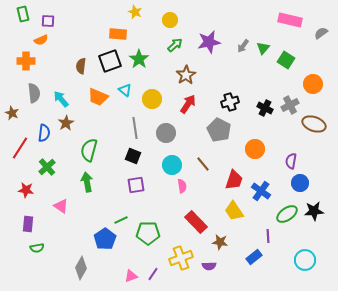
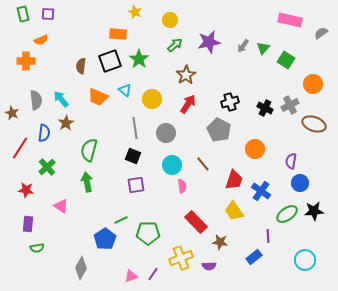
purple square at (48, 21): moved 7 px up
gray semicircle at (34, 93): moved 2 px right, 7 px down
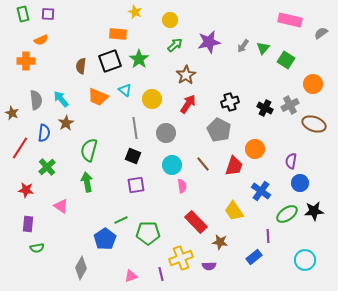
red trapezoid at (234, 180): moved 14 px up
purple line at (153, 274): moved 8 px right; rotated 48 degrees counterclockwise
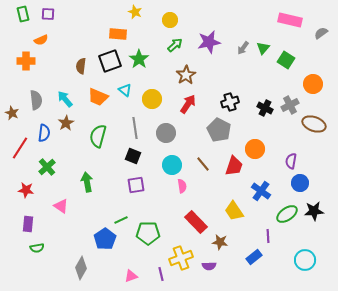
gray arrow at (243, 46): moved 2 px down
cyan arrow at (61, 99): moved 4 px right
green semicircle at (89, 150): moved 9 px right, 14 px up
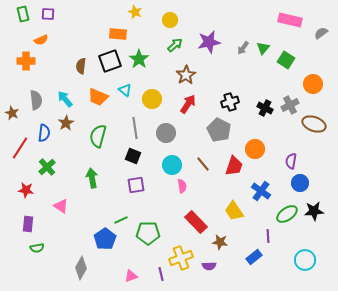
green arrow at (87, 182): moved 5 px right, 4 px up
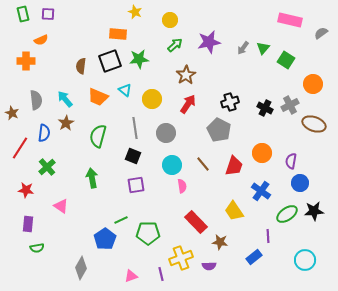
green star at (139, 59): rotated 30 degrees clockwise
orange circle at (255, 149): moved 7 px right, 4 px down
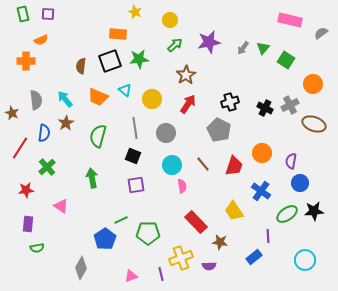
red star at (26, 190): rotated 14 degrees counterclockwise
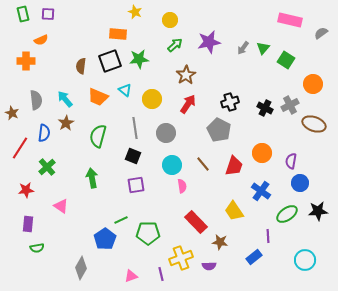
black star at (314, 211): moved 4 px right
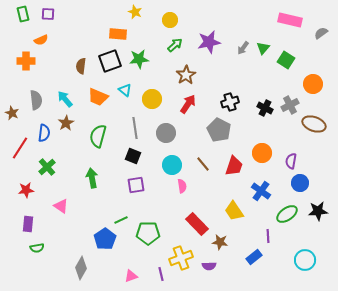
red rectangle at (196, 222): moved 1 px right, 2 px down
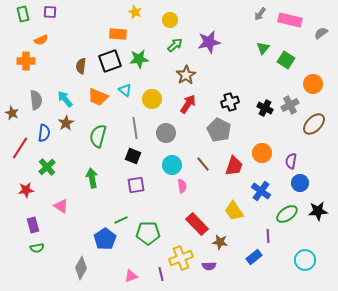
purple square at (48, 14): moved 2 px right, 2 px up
gray arrow at (243, 48): moved 17 px right, 34 px up
brown ellipse at (314, 124): rotated 65 degrees counterclockwise
purple rectangle at (28, 224): moved 5 px right, 1 px down; rotated 21 degrees counterclockwise
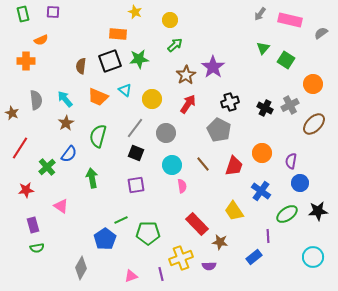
purple square at (50, 12): moved 3 px right
purple star at (209, 42): moved 4 px right, 25 px down; rotated 25 degrees counterclockwise
gray line at (135, 128): rotated 45 degrees clockwise
blue semicircle at (44, 133): moved 25 px right, 21 px down; rotated 30 degrees clockwise
black square at (133, 156): moved 3 px right, 3 px up
cyan circle at (305, 260): moved 8 px right, 3 px up
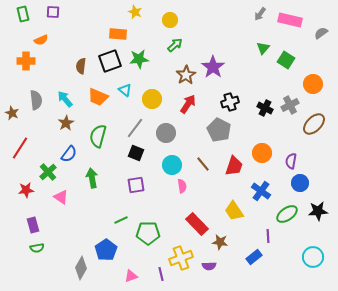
green cross at (47, 167): moved 1 px right, 5 px down
pink triangle at (61, 206): moved 9 px up
blue pentagon at (105, 239): moved 1 px right, 11 px down
